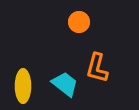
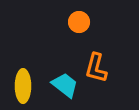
orange L-shape: moved 1 px left
cyan trapezoid: moved 1 px down
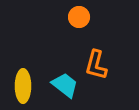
orange circle: moved 5 px up
orange L-shape: moved 3 px up
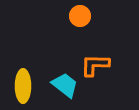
orange circle: moved 1 px right, 1 px up
orange L-shape: moved 1 px left; rotated 76 degrees clockwise
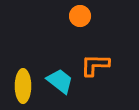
cyan trapezoid: moved 5 px left, 4 px up
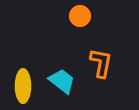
orange L-shape: moved 6 px right, 2 px up; rotated 100 degrees clockwise
cyan trapezoid: moved 2 px right
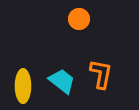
orange circle: moved 1 px left, 3 px down
orange L-shape: moved 11 px down
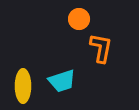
orange L-shape: moved 26 px up
cyan trapezoid: rotated 124 degrees clockwise
